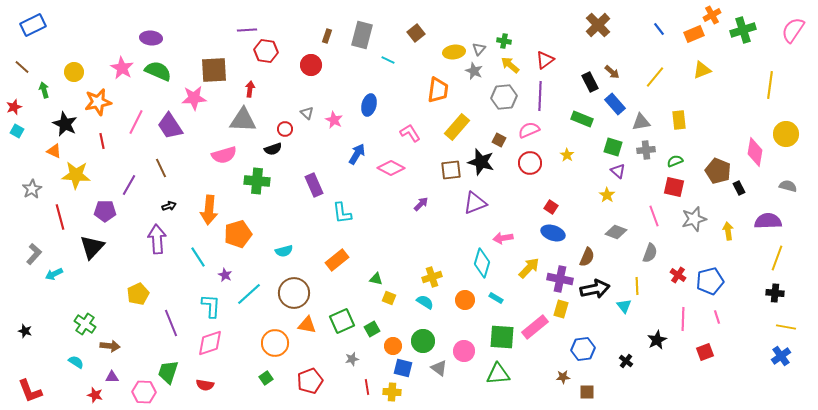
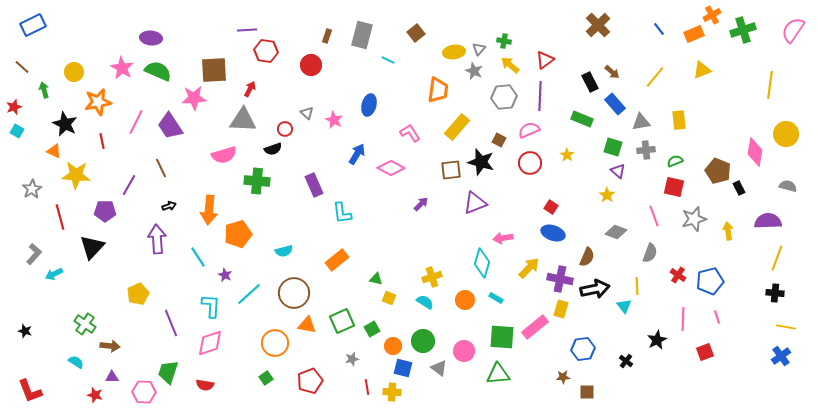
red arrow at (250, 89): rotated 21 degrees clockwise
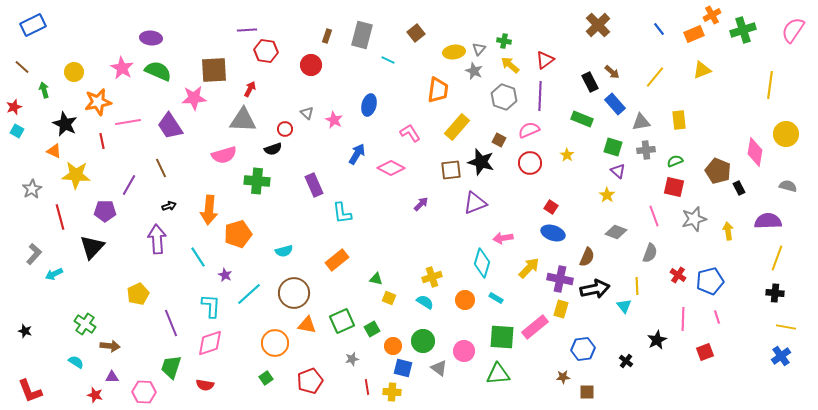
gray hexagon at (504, 97): rotated 25 degrees clockwise
pink line at (136, 122): moved 8 px left; rotated 55 degrees clockwise
green trapezoid at (168, 372): moved 3 px right, 5 px up
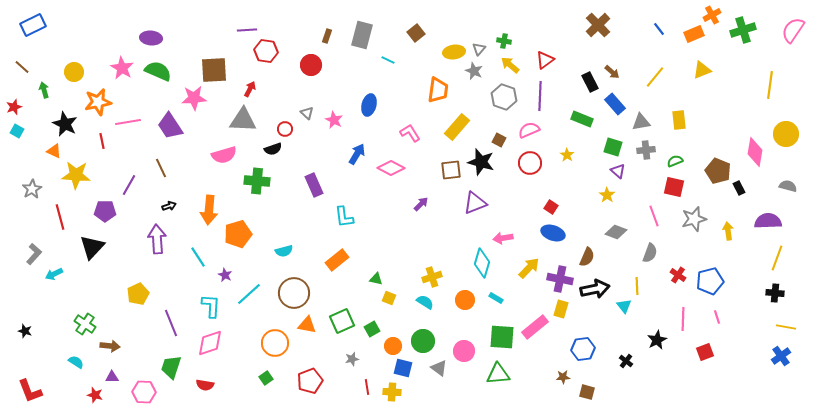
cyan L-shape at (342, 213): moved 2 px right, 4 px down
brown square at (587, 392): rotated 14 degrees clockwise
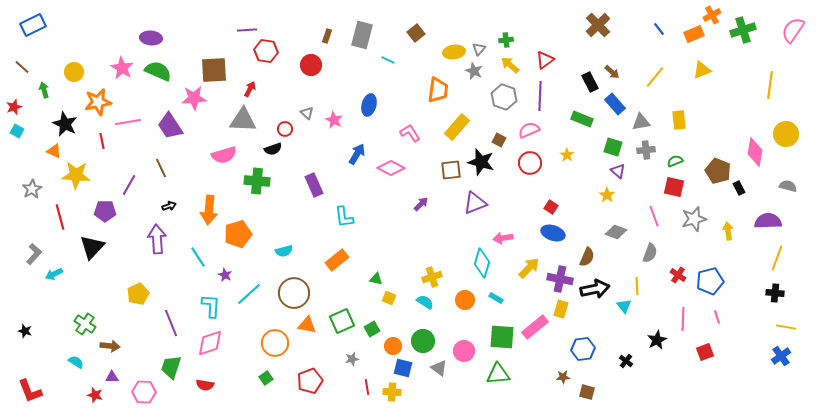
green cross at (504, 41): moved 2 px right, 1 px up; rotated 16 degrees counterclockwise
